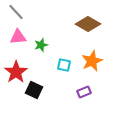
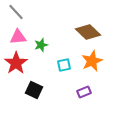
brown diamond: moved 8 px down; rotated 15 degrees clockwise
cyan square: rotated 24 degrees counterclockwise
red star: moved 9 px up
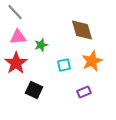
gray line: moved 1 px left
brown diamond: moved 6 px left, 2 px up; rotated 30 degrees clockwise
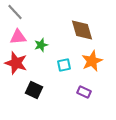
red star: rotated 20 degrees counterclockwise
purple rectangle: rotated 48 degrees clockwise
